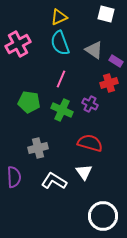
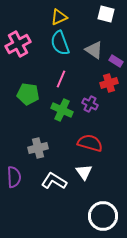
green pentagon: moved 1 px left, 8 px up
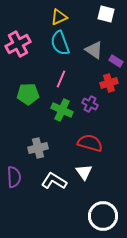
green pentagon: rotated 10 degrees counterclockwise
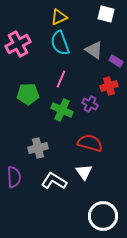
red cross: moved 3 px down
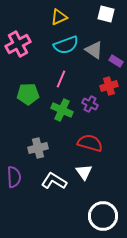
cyan semicircle: moved 6 px right, 2 px down; rotated 90 degrees counterclockwise
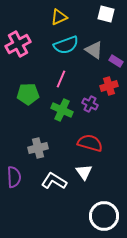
white circle: moved 1 px right
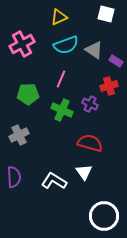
pink cross: moved 4 px right
gray cross: moved 19 px left, 13 px up; rotated 12 degrees counterclockwise
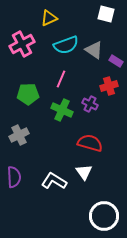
yellow triangle: moved 10 px left, 1 px down
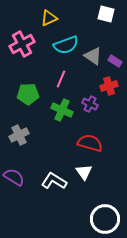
gray triangle: moved 1 px left, 6 px down
purple rectangle: moved 1 px left
purple semicircle: rotated 55 degrees counterclockwise
white circle: moved 1 px right, 3 px down
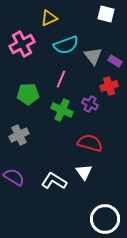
gray triangle: rotated 18 degrees clockwise
